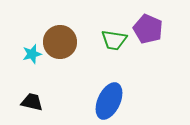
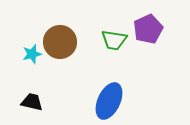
purple pentagon: rotated 24 degrees clockwise
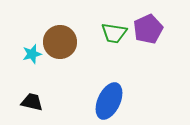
green trapezoid: moved 7 px up
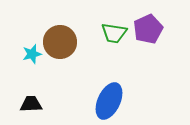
black trapezoid: moved 1 px left, 2 px down; rotated 15 degrees counterclockwise
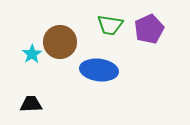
purple pentagon: moved 1 px right
green trapezoid: moved 4 px left, 8 px up
cyan star: rotated 18 degrees counterclockwise
blue ellipse: moved 10 px left, 31 px up; rotated 72 degrees clockwise
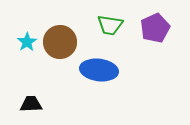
purple pentagon: moved 6 px right, 1 px up
cyan star: moved 5 px left, 12 px up
